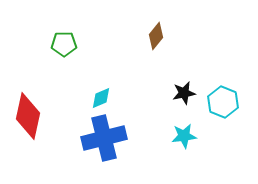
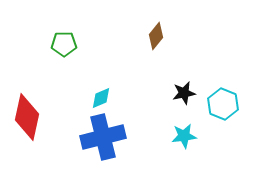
cyan hexagon: moved 2 px down
red diamond: moved 1 px left, 1 px down
blue cross: moved 1 px left, 1 px up
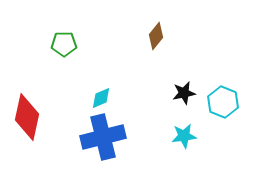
cyan hexagon: moved 2 px up
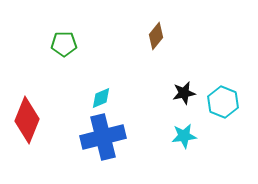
red diamond: moved 3 px down; rotated 9 degrees clockwise
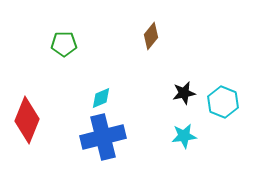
brown diamond: moved 5 px left
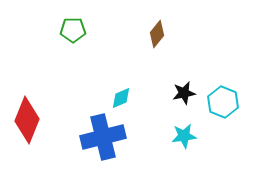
brown diamond: moved 6 px right, 2 px up
green pentagon: moved 9 px right, 14 px up
cyan diamond: moved 20 px right
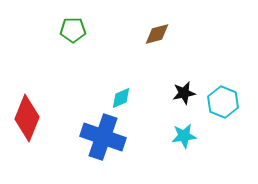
brown diamond: rotated 36 degrees clockwise
red diamond: moved 2 px up
blue cross: rotated 33 degrees clockwise
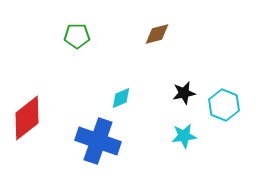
green pentagon: moved 4 px right, 6 px down
cyan hexagon: moved 1 px right, 3 px down
red diamond: rotated 30 degrees clockwise
blue cross: moved 5 px left, 4 px down
